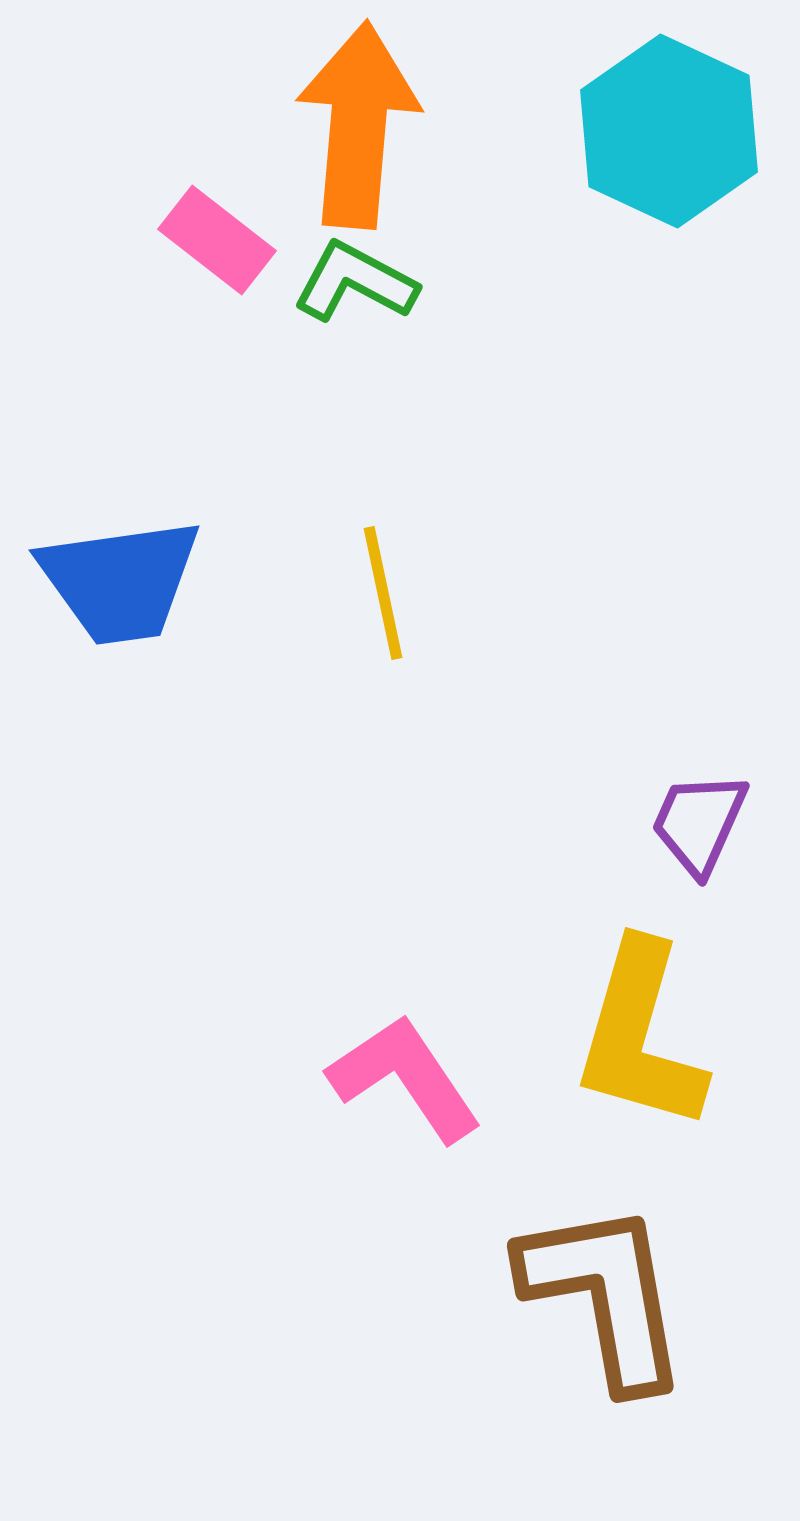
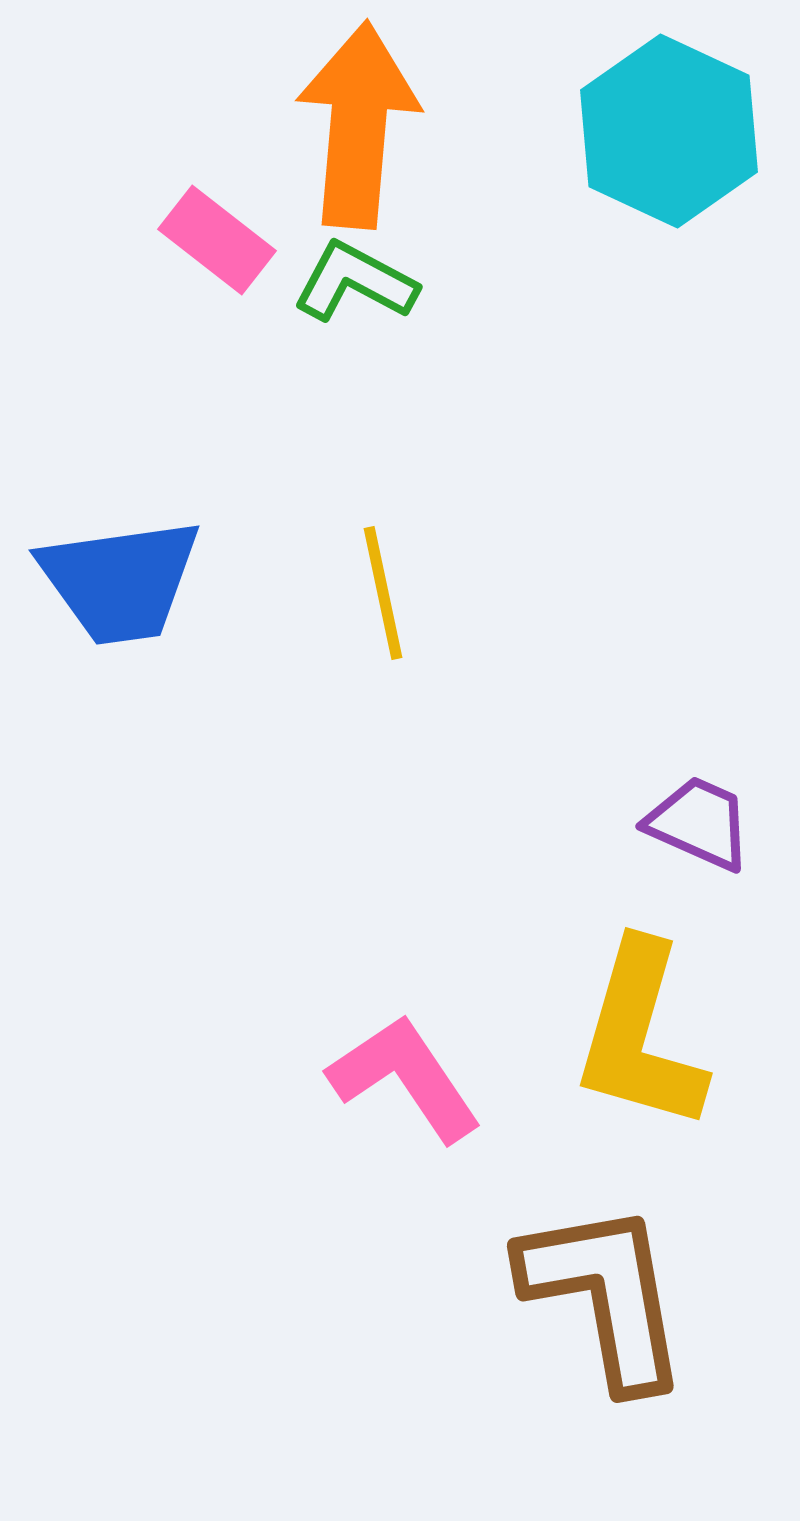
purple trapezoid: rotated 90 degrees clockwise
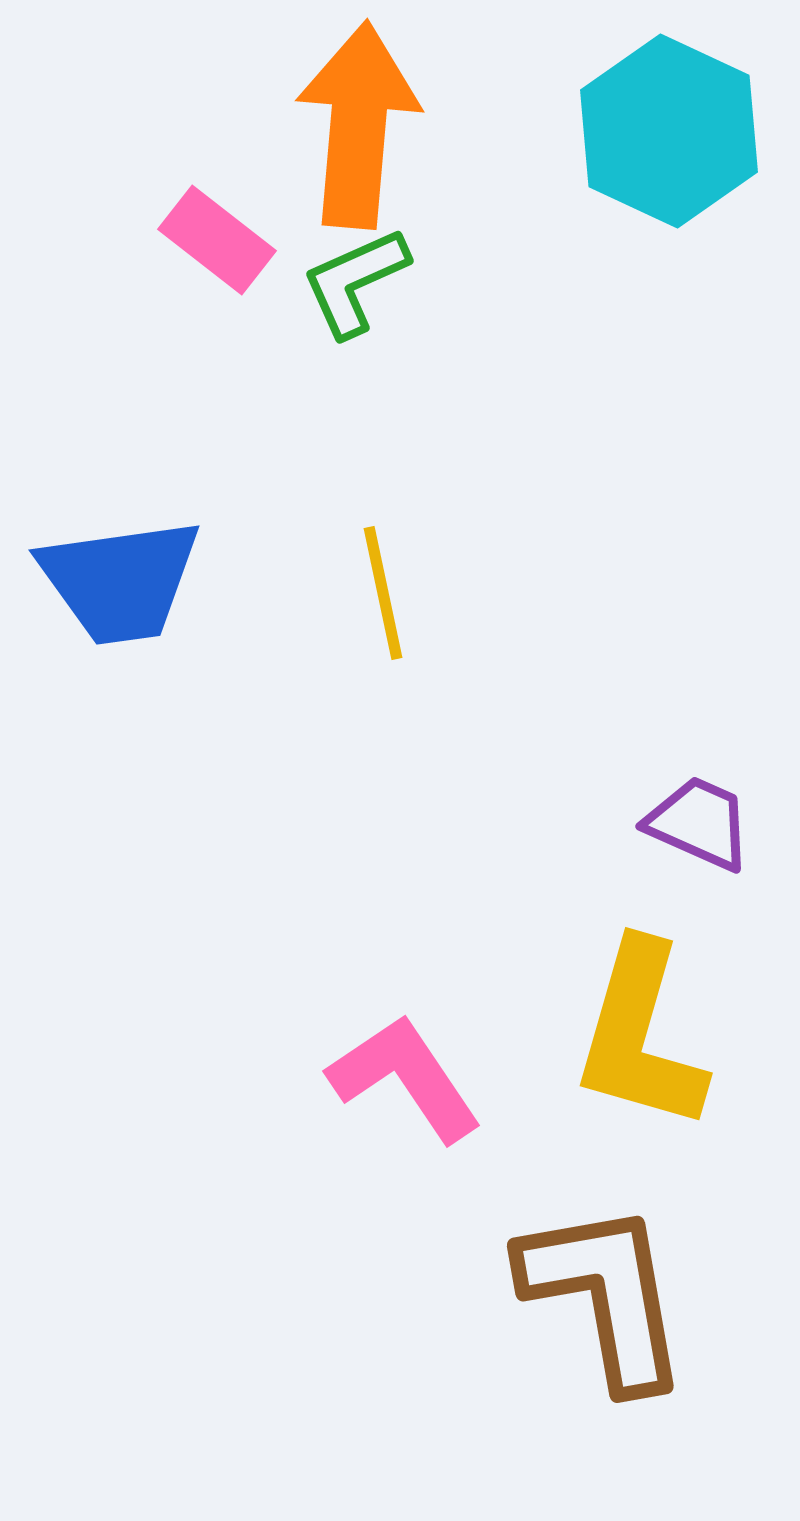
green L-shape: rotated 52 degrees counterclockwise
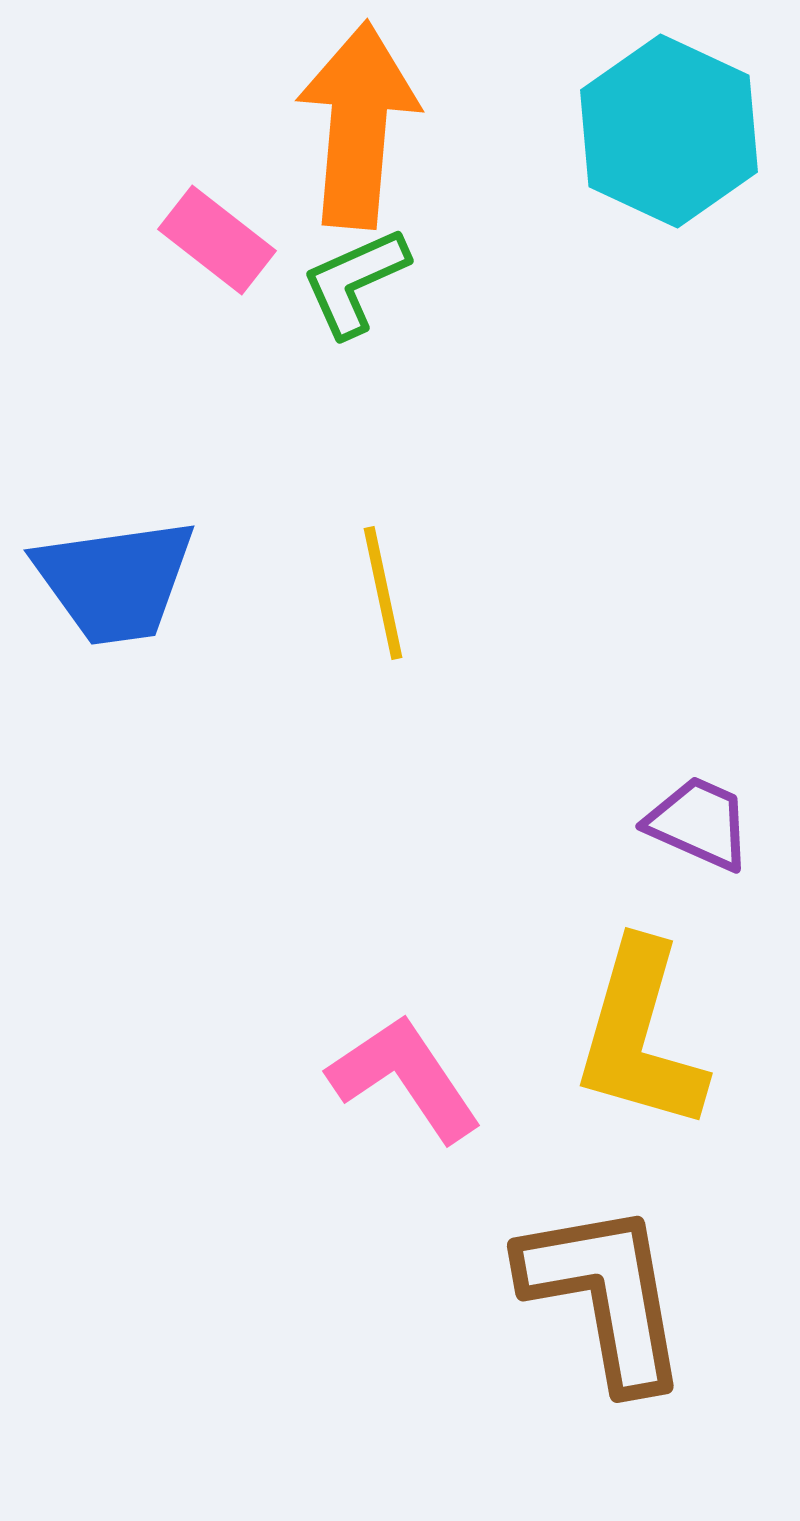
blue trapezoid: moved 5 px left
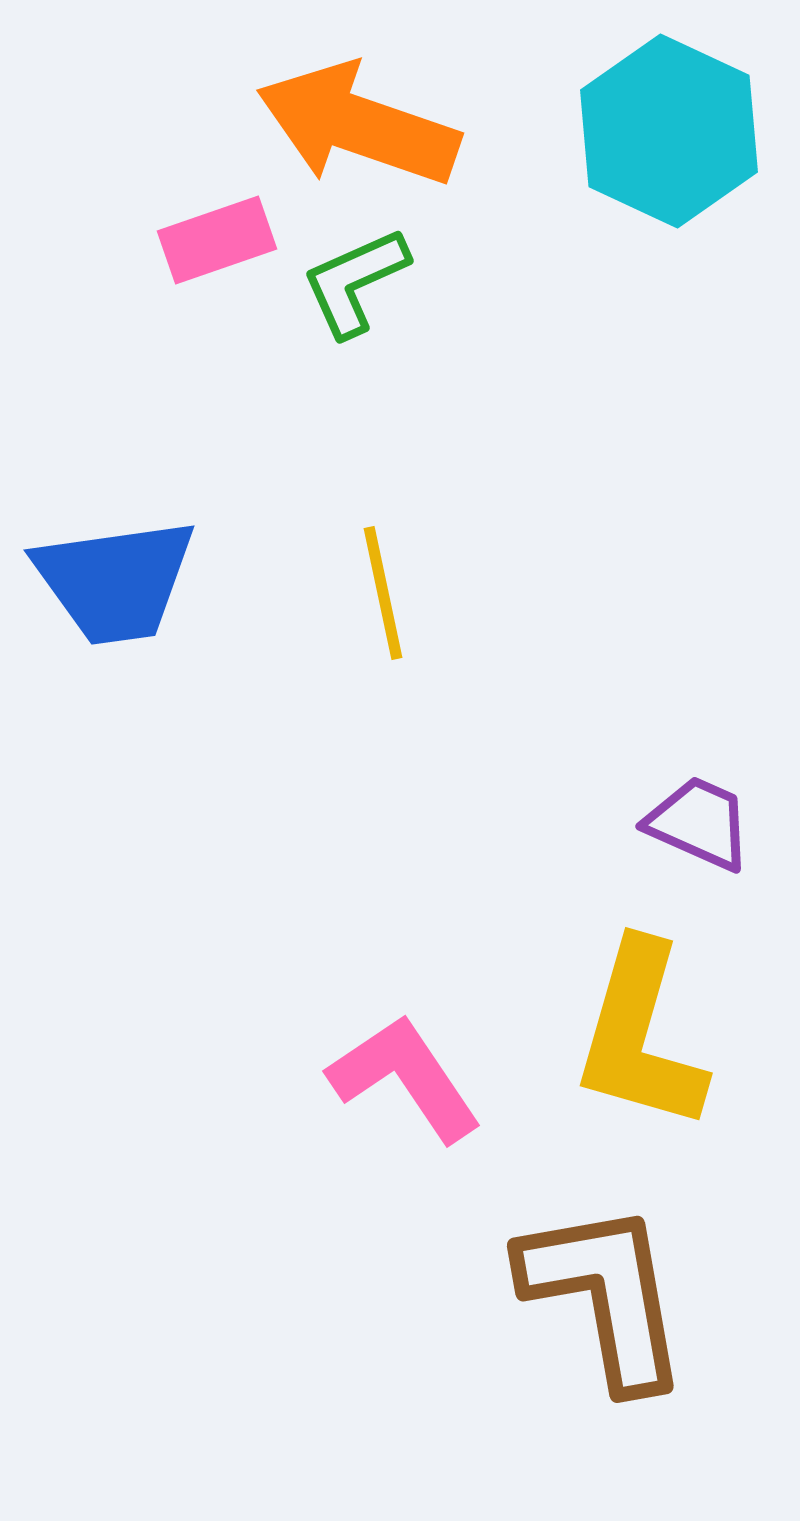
orange arrow: rotated 76 degrees counterclockwise
pink rectangle: rotated 57 degrees counterclockwise
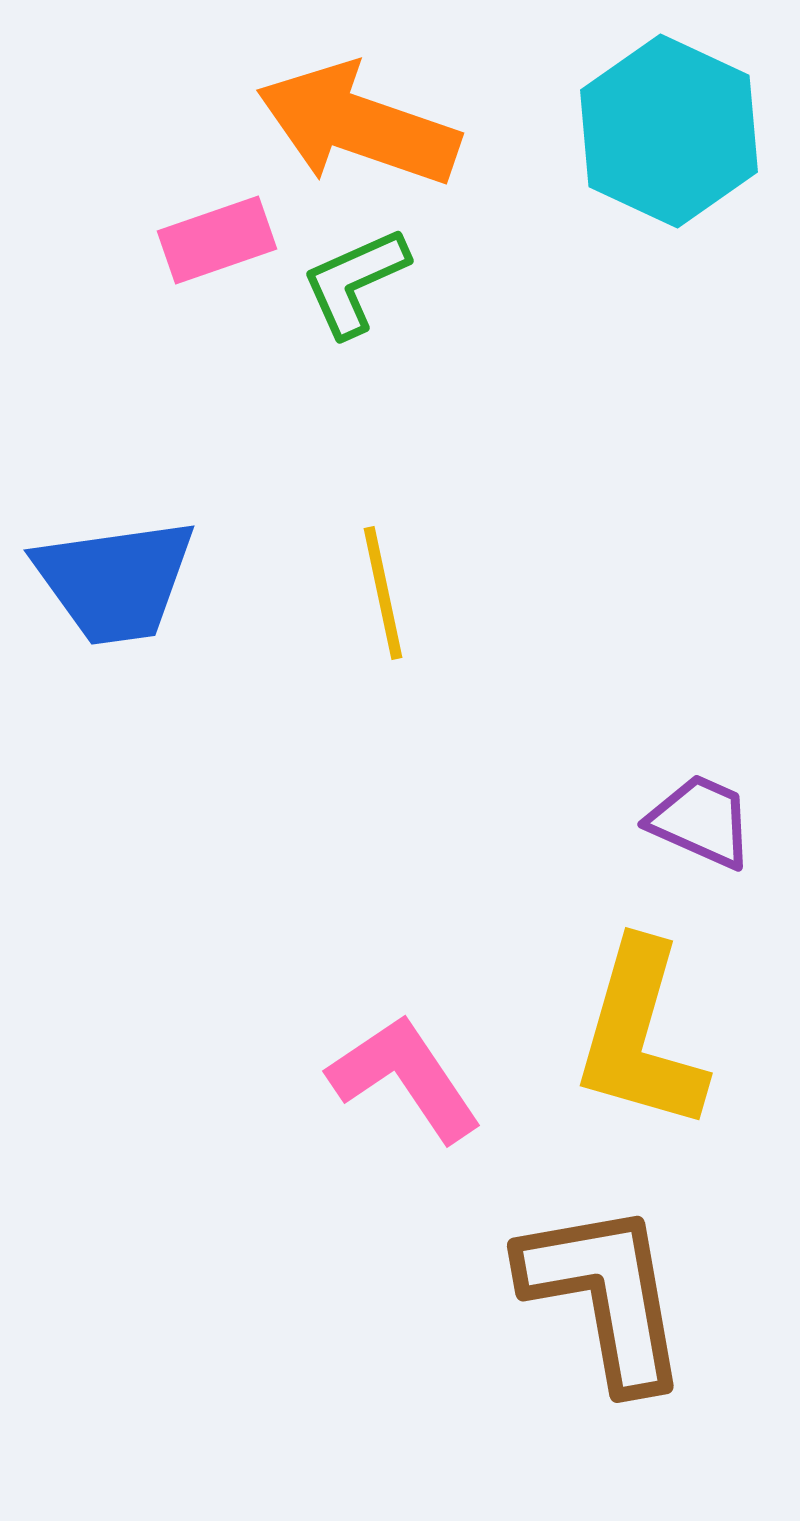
purple trapezoid: moved 2 px right, 2 px up
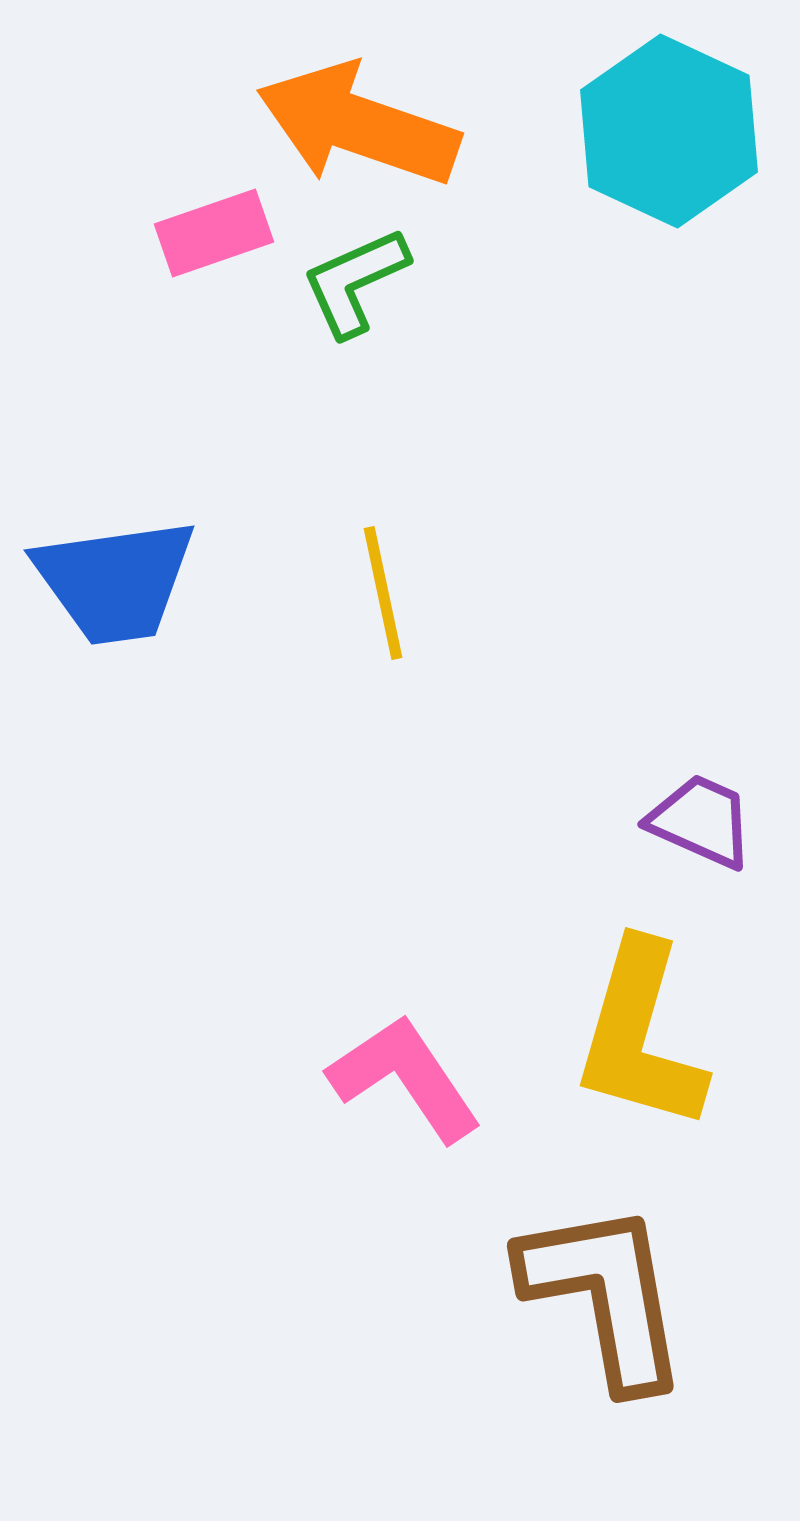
pink rectangle: moved 3 px left, 7 px up
